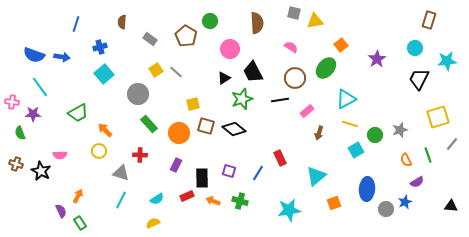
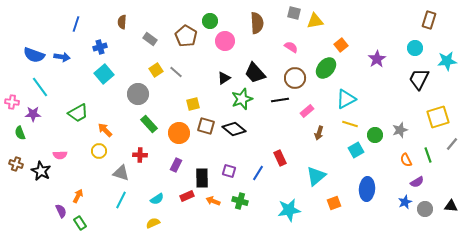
pink circle at (230, 49): moved 5 px left, 8 px up
black trapezoid at (253, 72): moved 2 px right, 1 px down; rotated 15 degrees counterclockwise
gray circle at (386, 209): moved 39 px right
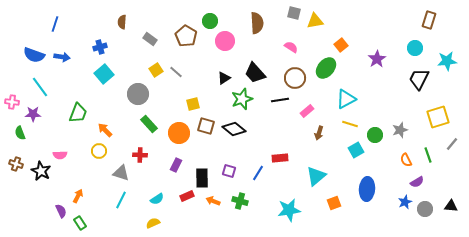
blue line at (76, 24): moved 21 px left
green trapezoid at (78, 113): rotated 40 degrees counterclockwise
red rectangle at (280, 158): rotated 70 degrees counterclockwise
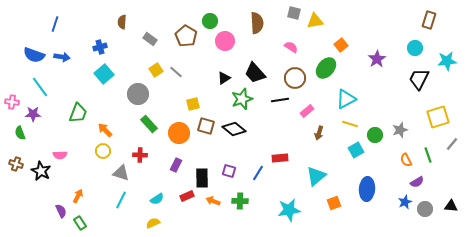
yellow circle at (99, 151): moved 4 px right
green cross at (240, 201): rotated 14 degrees counterclockwise
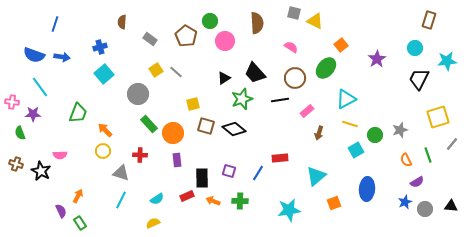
yellow triangle at (315, 21): rotated 36 degrees clockwise
orange circle at (179, 133): moved 6 px left
purple rectangle at (176, 165): moved 1 px right, 5 px up; rotated 32 degrees counterclockwise
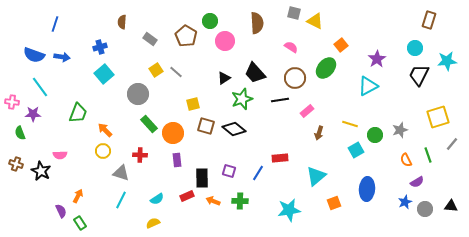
black trapezoid at (419, 79): moved 4 px up
cyan triangle at (346, 99): moved 22 px right, 13 px up
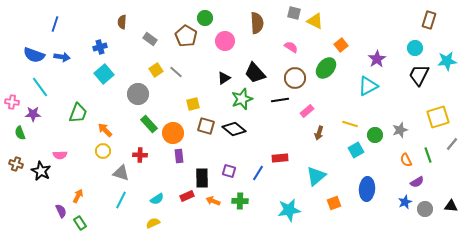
green circle at (210, 21): moved 5 px left, 3 px up
purple rectangle at (177, 160): moved 2 px right, 4 px up
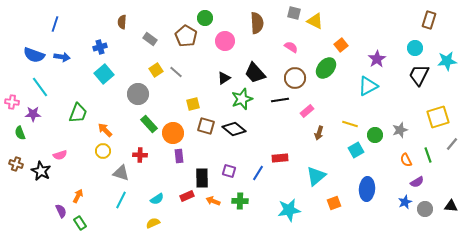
pink semicircle at (60, 155): rotated 16 degrees counterclockwise
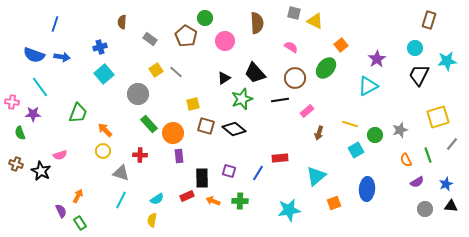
blue star at (405, 202): moved 41 px right, 18 px up
yellow semicircle at (153, 223): moved 1 px left, 3 px up; rotated 56 degrees counterclockwise
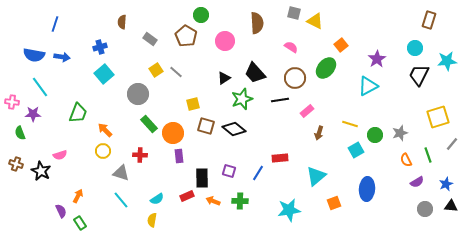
green circle at (205, 18): moved 4 px left, 3 px up
blue semicircle at (34, 55): rotated 10 degrees counterclockwise
gray star at (400, 130): moved 3 px down
cyan line at (121, 200): rotated 66 degrees counterclockwise
